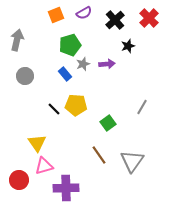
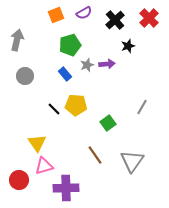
gray star: moved 4 px right, 1 px down
brown line: moved 4 px left
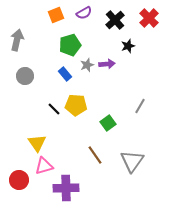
gray line: moved 2 px left, 1 px up
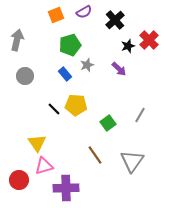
purple semicircle: moved 1 px up
red cross: moved 22 px down
purple arrow: moved 12 px right, 5 px down; rotated 49 degrees clockwise
gray line: moved 9 px down
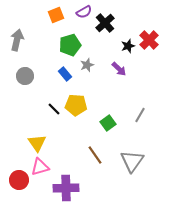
black cross: moved 10 px left, 3 px down
pink triangle: moved 4 px left, 1 px down
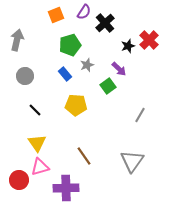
purple semicircle: rotated 28 degrees counterclockwise
black line: moved 19 px left, 1 px down
green square: moved 37 px up
brown line: moved 11 px left, 1 px down
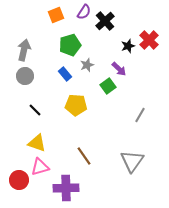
black cross: moved 2 px up
gray arrow: moved 7 px right, 10 px down
yellow triangle: rotated 36 degrees counterclockwise
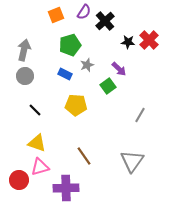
black star: moved 4 px up; rotated 24 degrees clockwise
blue rectangle: rotated 24 degrees counterclockwise
